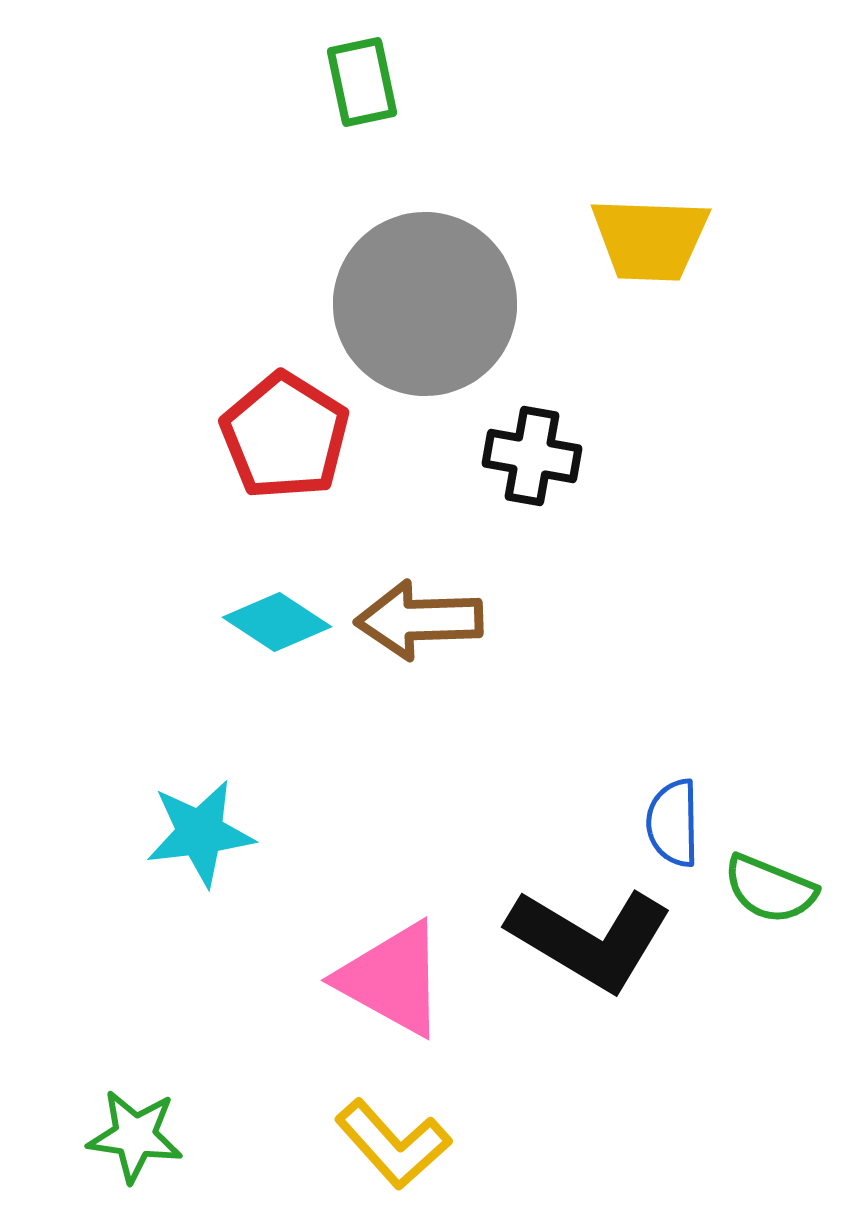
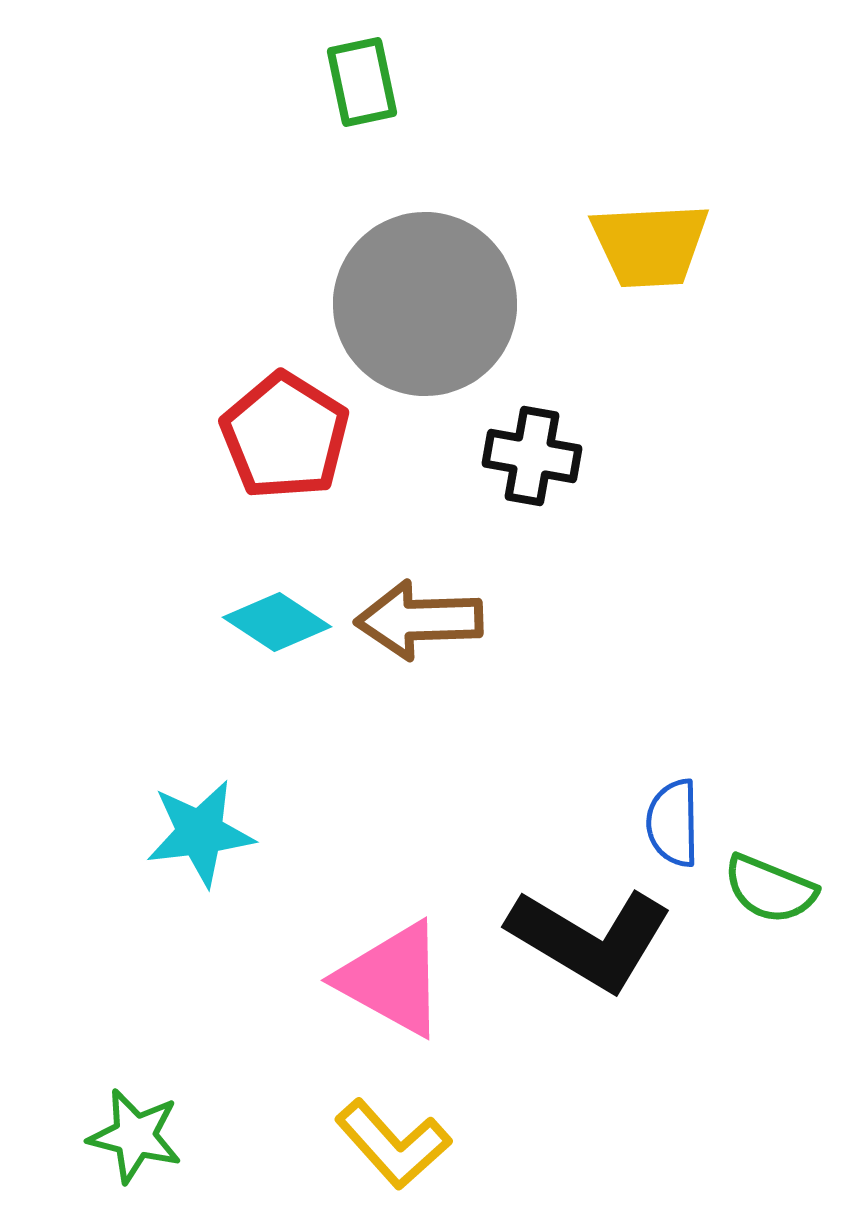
yellow trapezoid: moved 6 px down; rotated 5 degrees counterclockwise
green star: rotated 6 degrees clockwise
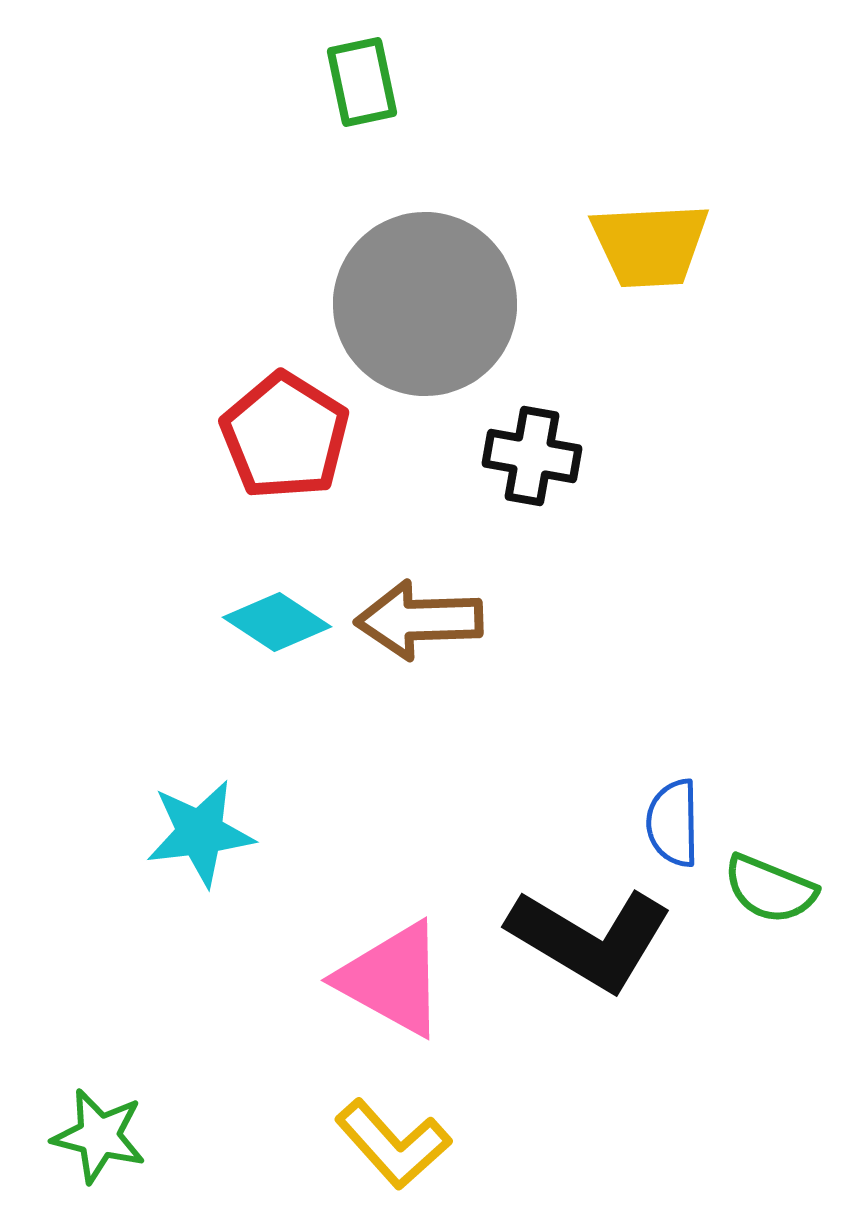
green star: moved 36 px left
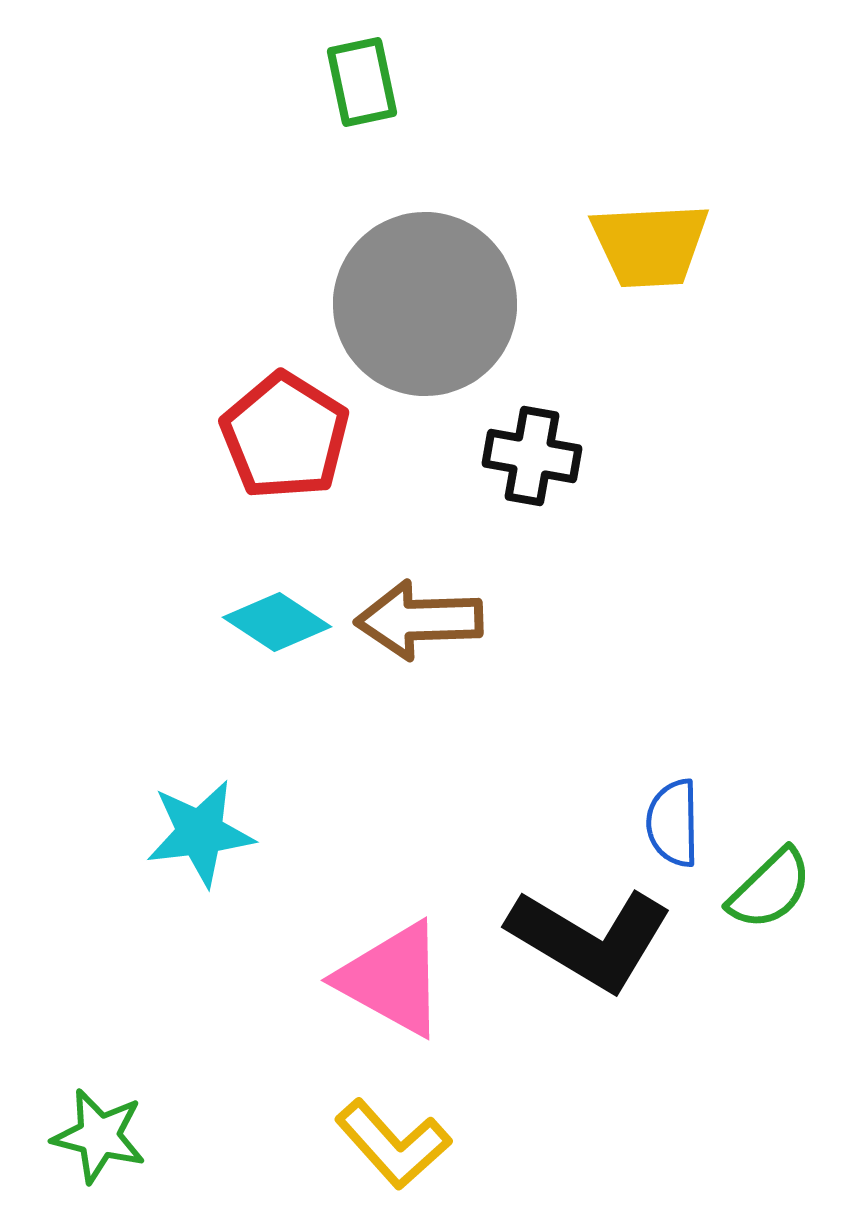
green semicircle: rotated 66 degrees counterclockwise
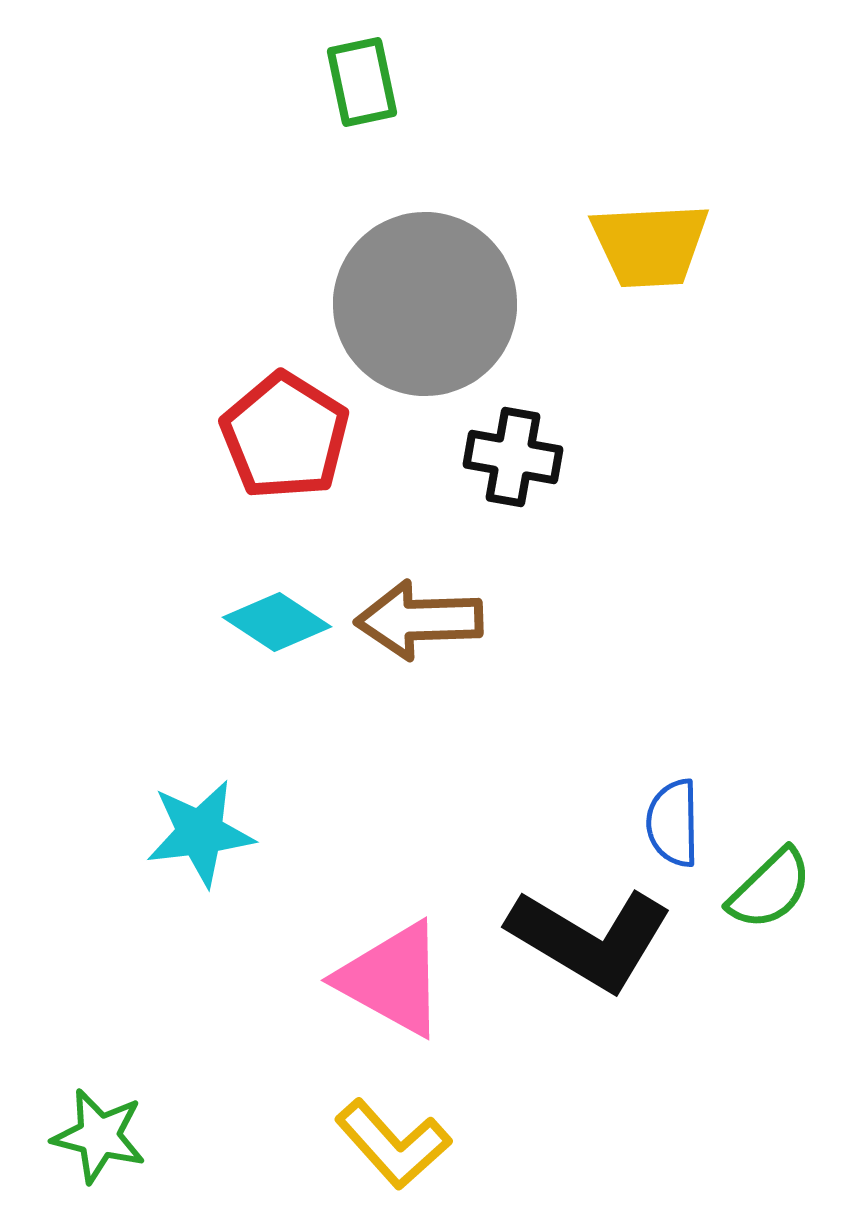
black cross: moved 19 px left, 1 px down
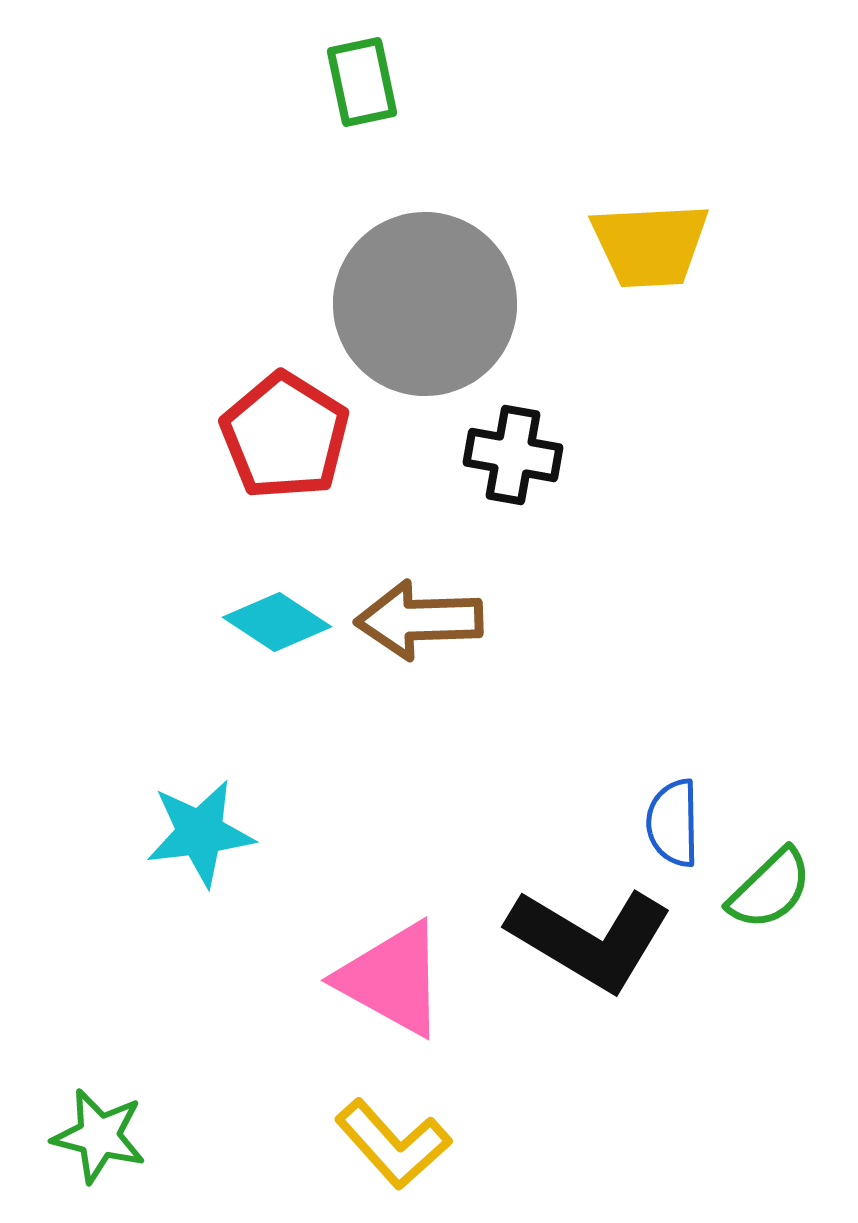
black cross: moved 2 px up
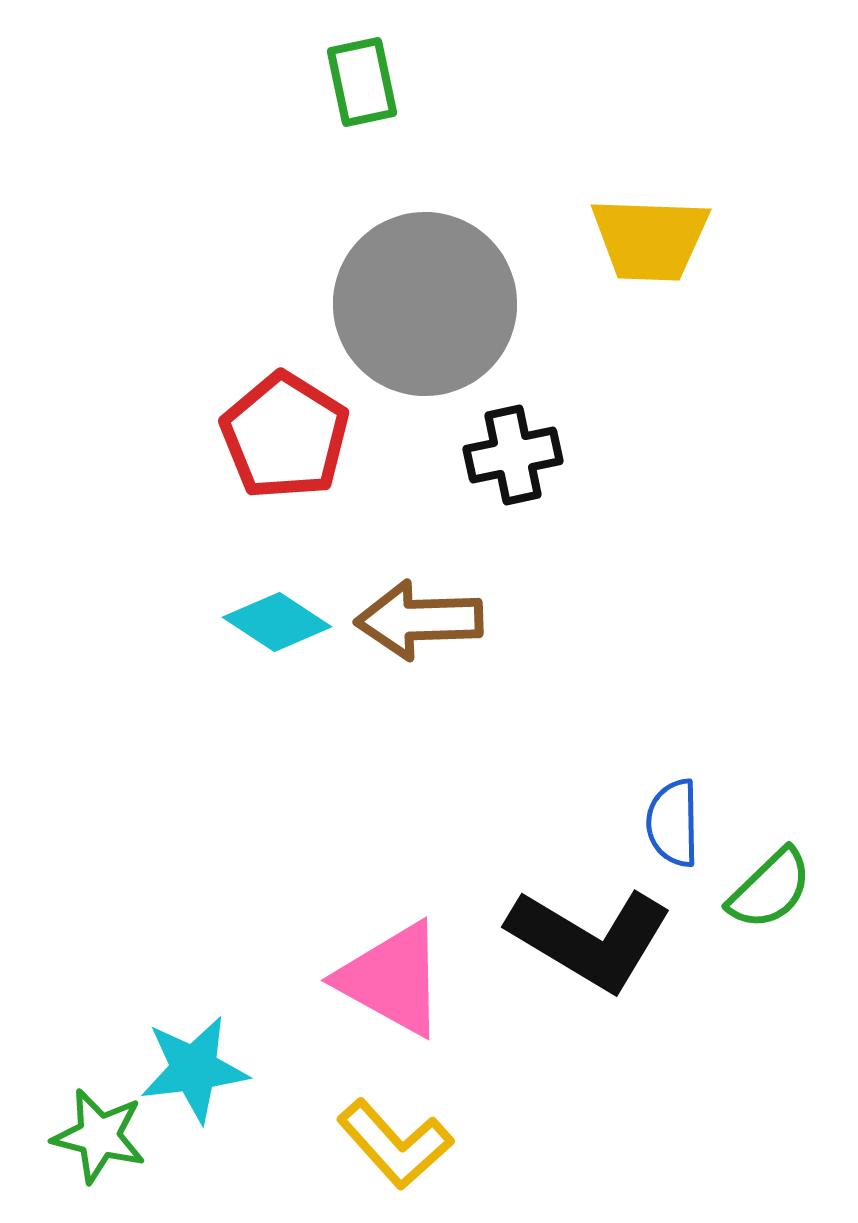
yellow trapezoid: moved 6 px up; rotated 5 degrees clockwise
black cross: rotated 22 degrees counterclockwise
cyan star: moved 6 px left, 236 px down
yellow L-shape: moved 2 px right
